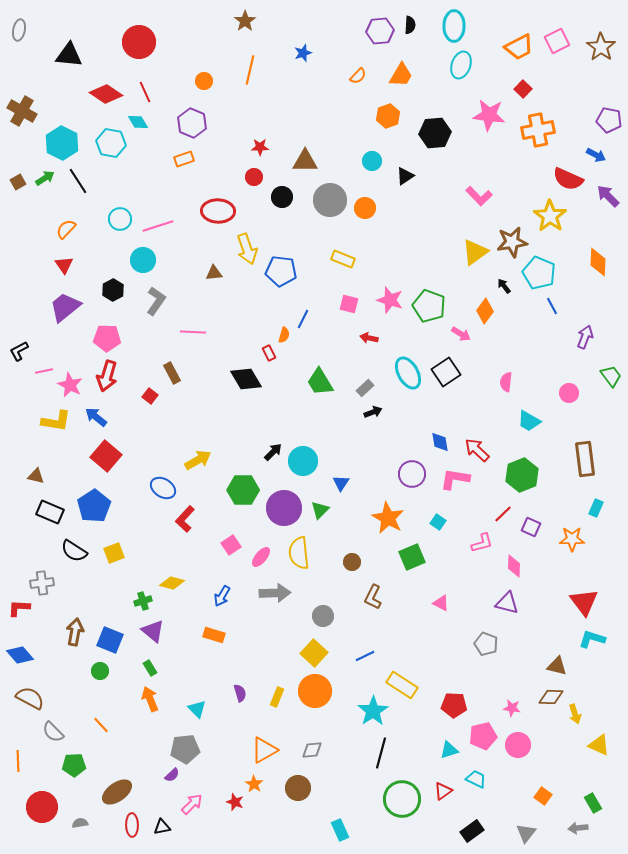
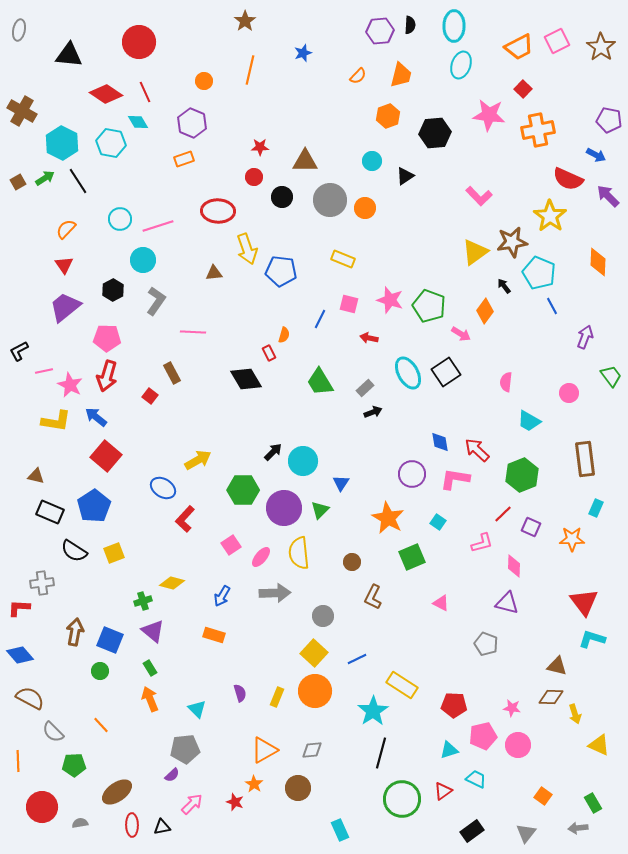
orange trapezoid at (401, 75): rotated 16 degrees counterclockwise
blue line at (303, 319): moved 17 px right
blue line at (365, 656): moved 8 px left, 3 px down
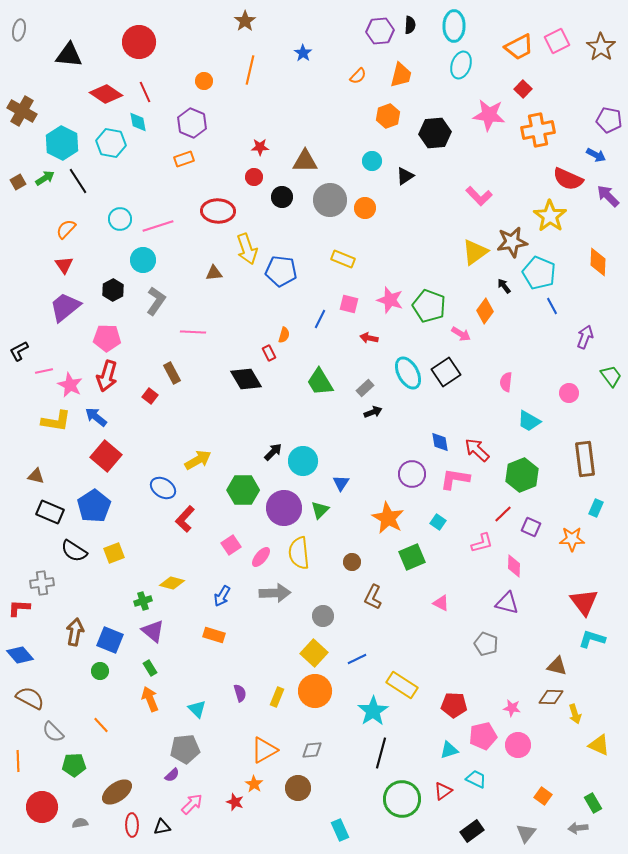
blue star at (303, 53): rotated 18 degrees counterclockwise
cyan diamond at (138, 122): rotated 20 degrees clockwise
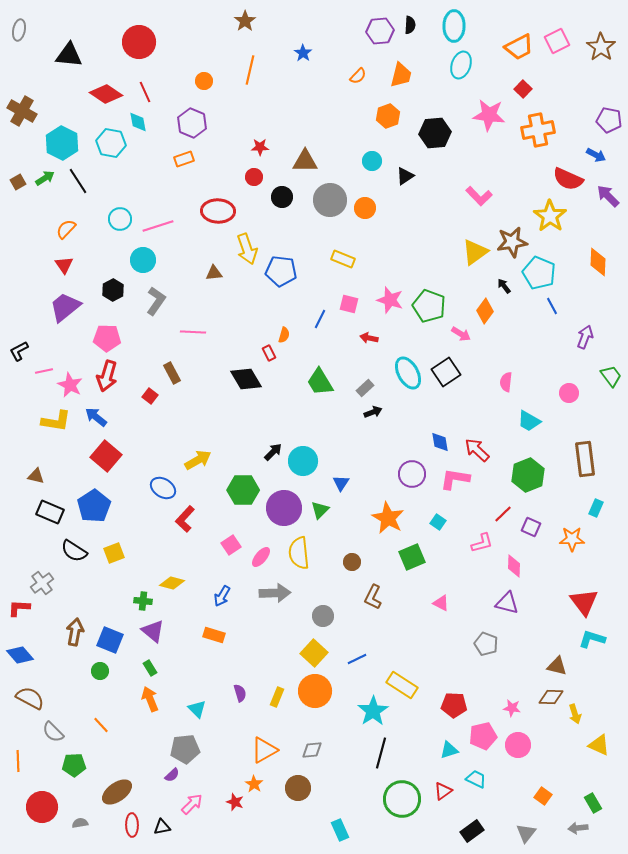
green hexagon at (522, 475): moved 6 px right
gray cross at (42, 583): rotated 30 degrees counterclockwise
green cross at (143, 601): rotated 24 degrees clockwise
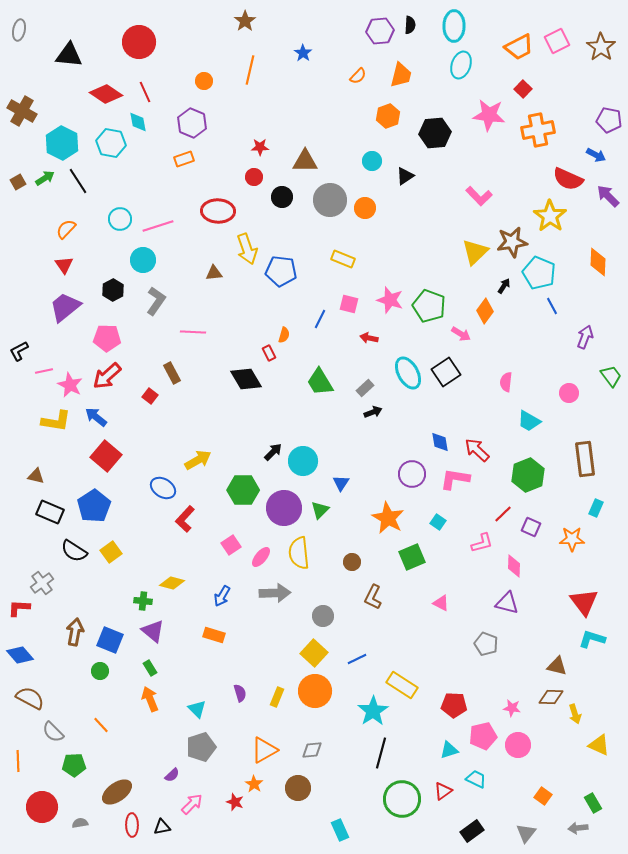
yellow triangle at (475, 252): rotated 8 degrees counterclockwise
black arrow at (504, 286): rotated 70 degrees clockwise
red arrow at (107, 376): rotated 32 degrees clockwise
yellow square at (114, 553): moved 3 px left, 1 px up; rotated 15 degrees counterclockwise
gray pentagon at (185, 749): moved 16 px right, 2 px up; rotated 12 degrees counterclockwise
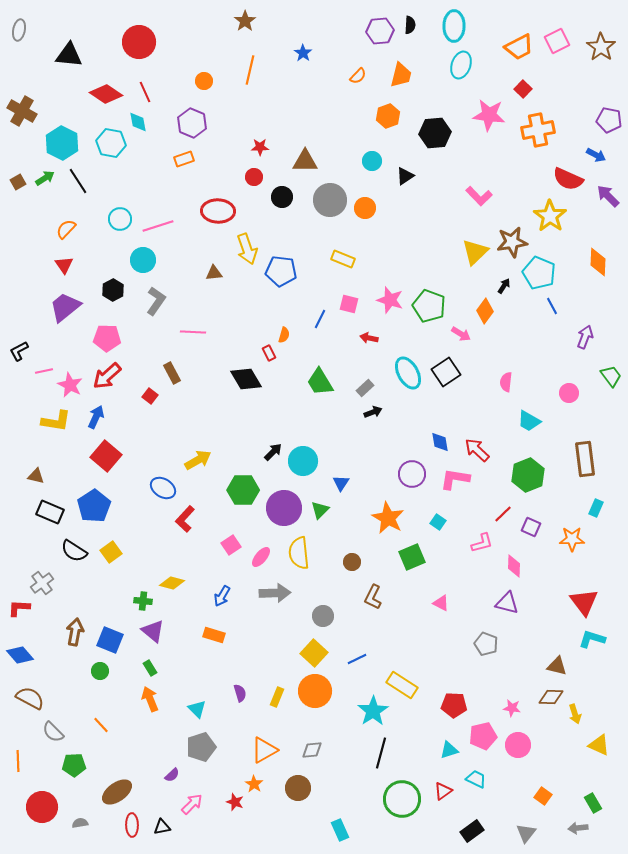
blue arrow at (96, 417): rotated 75 degrees clockwise
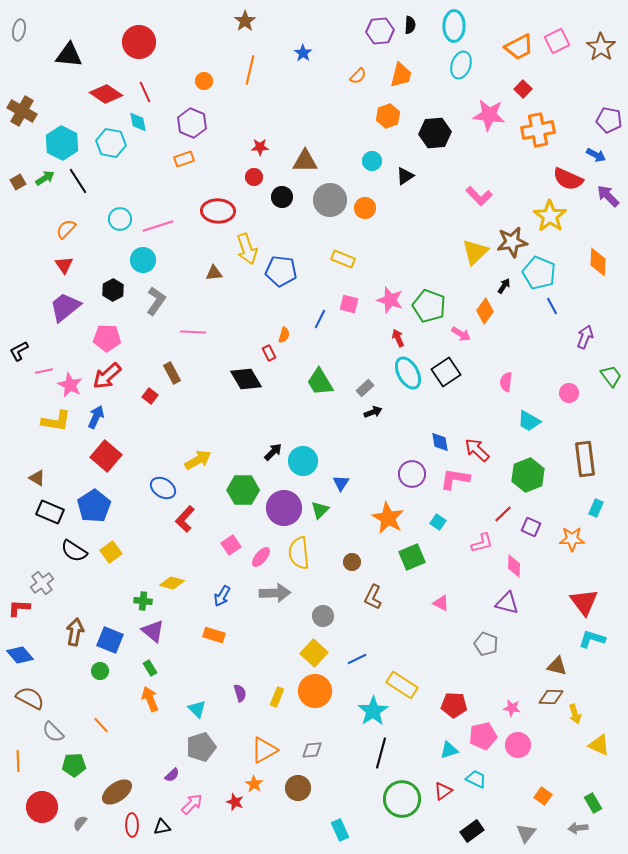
red arrow at (369, 338): moved 29 px right; rotated 54 degrees clockwise
brown triangle at (36, 476): moved 1 px right, 2 px down; rotated 18 degrees clockwise
gray semicircle at (80, 823): rotated 42 degrees counterclockwise
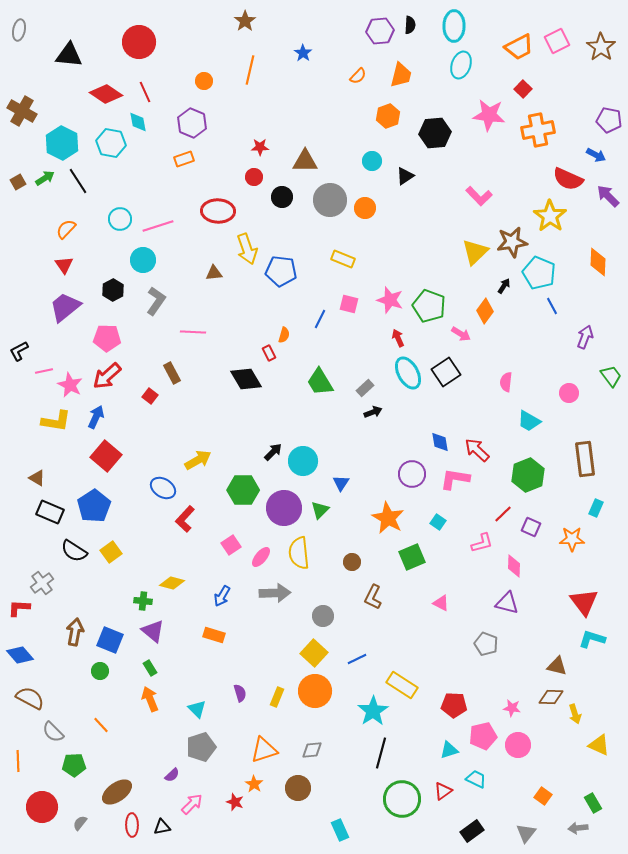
orange triangle at (264, 750): rotated 12 degrees clockwise
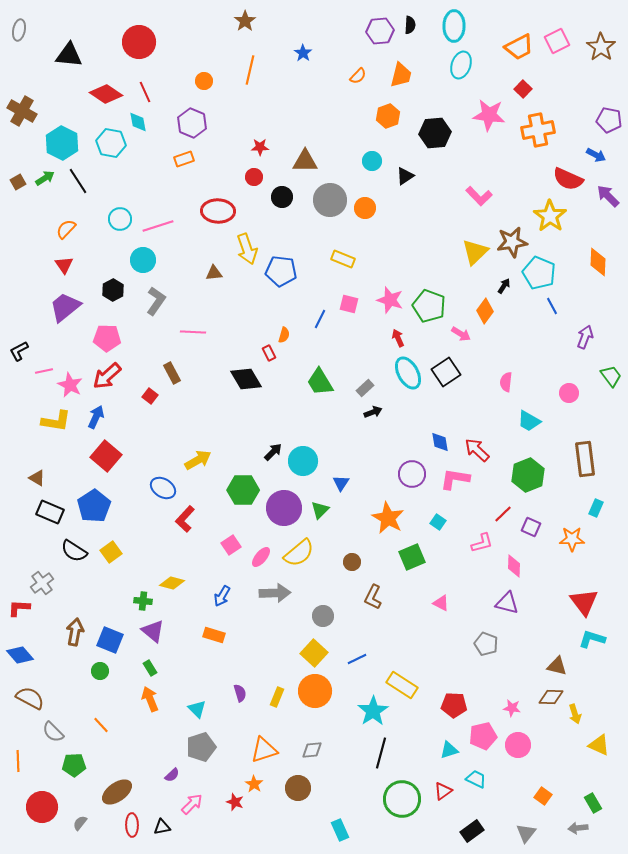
yellow semicircle at (299, 553): rotated 124 degrees counterclockwise
